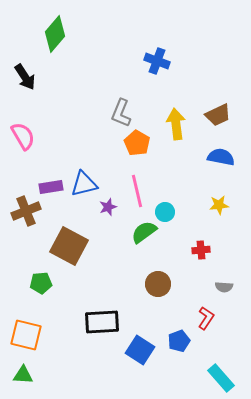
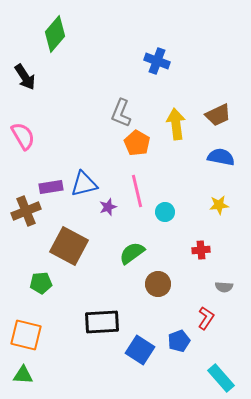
green semicircle: moved 12 px left, 21 px down
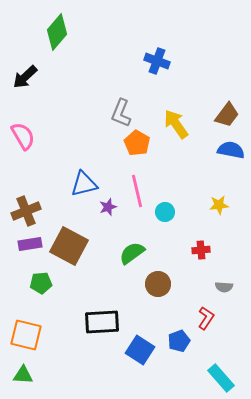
green diamond: moved 2 px right, 2 px up
black arrow: rotated 80 degrees clockwise
brown trapezoid: moved 9 px right; rotated 28 degrees counterclockwise
yellow arrow: rotated 28 degrees counterclockwise
blue semicircle: moved 10 px right, 7 px up
purple rectangle: moved 21 px left, 57 px down
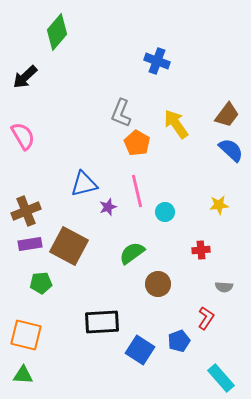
blue semicircle: rotated 32 degrees clockwise
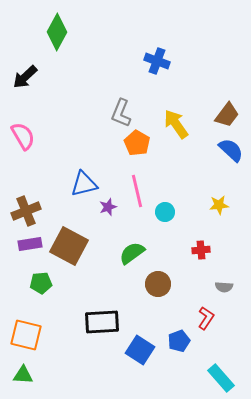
green diamond: rotated 12 degrees counterclockwise
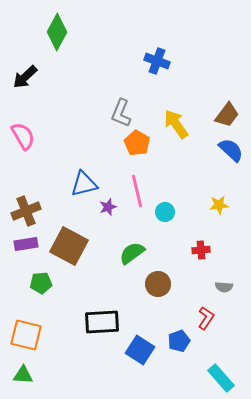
purple rectangle: moved 4 px left
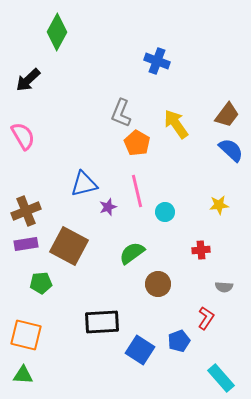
black arrow: moved 3 px right, 3 px down
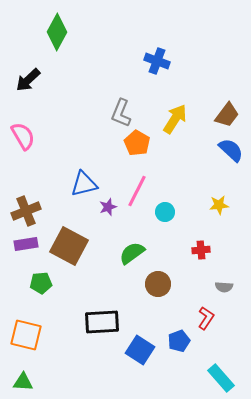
yellow arrow: moved 1 px left, 5 px up; rotated 68 degrees clockwise
pink line: rotated 40 degrees clockwise
green triangle: moved 7 px down
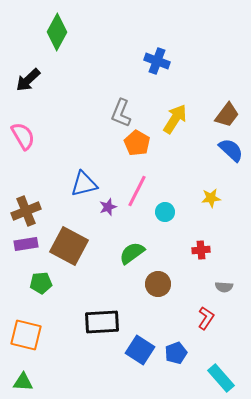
yellow star: moved 8 px left, 7 px up
blue pentagon: moved 3 px left, 12 px down
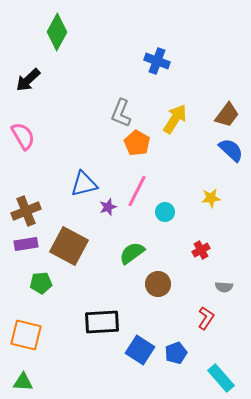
red cross: rotated 24 degrees counterclockwise
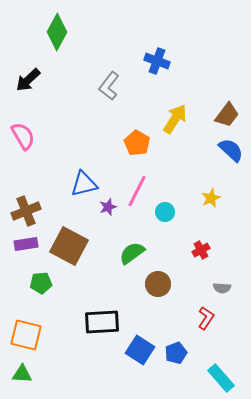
gray L-shape: moved 12 px left, 27 px up; rotated 16 degrees clockwise
yellow star: rotated 18 degrees counterclockwise
gray semicircle: moved 2 px left, 1 px down
green triangle: moved 1 px left, 8 px up
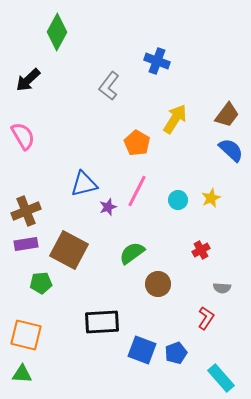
cyan circle: moved 13 px right, 12 px up
brown square: moved 4 px down
blue square: moved 2 px right; rotated 12 degrees counterclockwise
